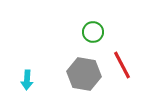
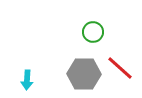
red line: moved 2 px left, 3 px down; rotated 20 degrees counterclockwise
gray hexagon: rotated 8 degrees counterclockwise
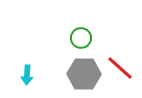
green circle: moved 12 px left, 6 px down
cyan arrow: moved 5 px up
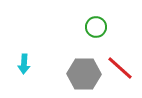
green circle: moved 15 px right, 11 px up
cyan arrow: moved 3 px left, 11 px up
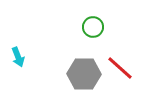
green circle: moved 3 px left
cyan arrow: moved 6 px left, 7 px up; rotated 24 degrees counterclockwise
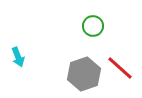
green circle: moved 1 px up
gray hexagon: rotated 20 degrees counterclockwise
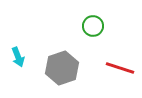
red line: rotated 24 degrees counterclockwise
gray hexagon: moved 22 px left, 6 px up
